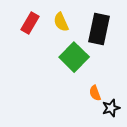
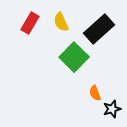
black rectangle: rotated 36 degrees clockwise
black star: moved 1 px right, 1 px down
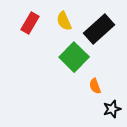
yellow semicircle: moved 3 px right, 1 px up
orange semicircle: moved 7 px up
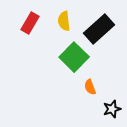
yellow semicircle: rotated 18 degrees clockwise
orange semicircle: moved 5 px left, 1 px down
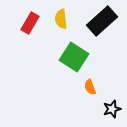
yellow semicircle: moved 3 px left, 2 px up
black rectangle: moved 3 px right, 8 px up
green square: rotated 12 degrees counterclockwise
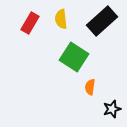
orange semicircle: rotated 28 degrees clockwise
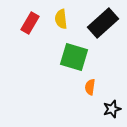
black rectangle: moved 1 px right, 2 px down
green square: rotated 16 degrees counterclockwise
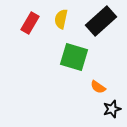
yellow semicircle: rotated 18 degrees clockwise
black rectangle: moved 2 px left, 2 px up
orange semicircle: moved 8 px right; rotated 63 degrees counterclockwise
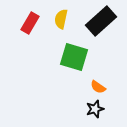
black star: moved 17 px left
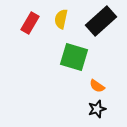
orange semicircle: moved 1 px left, 1 px up
black star: moved 2 px right
